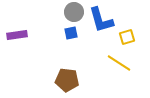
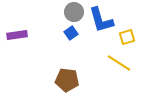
blue square: rotated 24 degrees counterclockwise
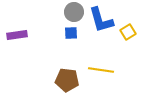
blue square: rotated 32 degrees clockwise
yellow square: moved 1 px right, 5 px up; rotated 14 degrees counterclockwise
yellow line: moved 18 px left, 7 px down; rotated 25 degrees counterclockwise
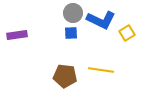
gray circle: moved 1 px left, 1 px down
blue L-shape: rotated 48 degrees counterclockwise
yellow square: moved 1 px left, 1 px down
brown pentagon: moved 2 px left, 4 px up
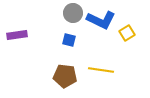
blue square: moved 2 px left, 7 px down; rotated 16 degrees clockwise
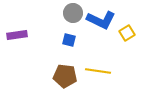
yellow line: moved 3 px left, 1 px down
